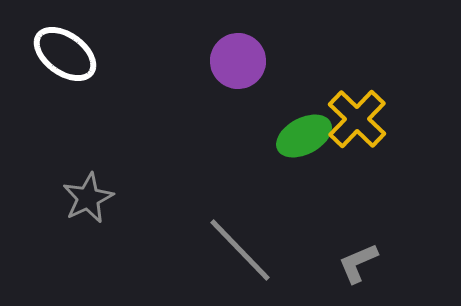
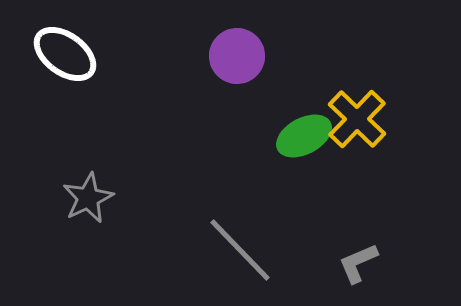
purple circle: moved 1 px left, 5 px up
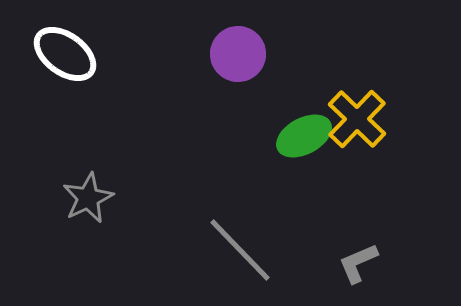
purple circle: moved 1 px right, 2 px up
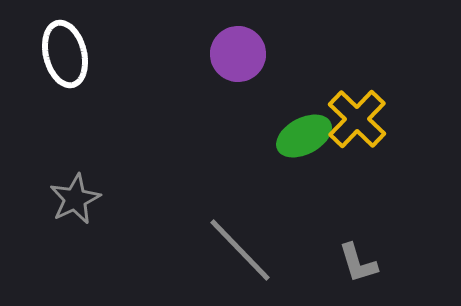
white ellipse: rotated 40 degrees clockwise
gray star: moved 13 px left, 1 px down
gray L-shape: rotated 84 degrees counterclockwise
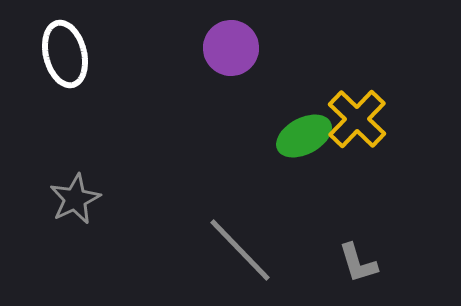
purple circle: moved 7 px left, 6 px up
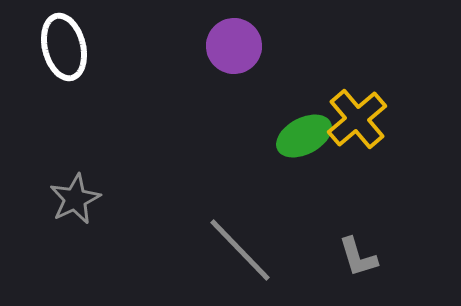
purple circle: moved 3 px right, 2 px up
white ellipse: moved 1 px left, 7 px up
yellow cross: rotated 6 degrees clockwise
gray L-shape: moved 6 px up
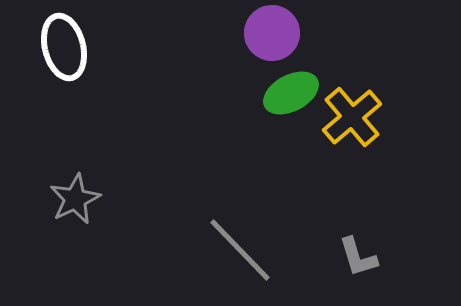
purple circle: moved 38 px right, 13 px up
yellow cross: moved 5 px left, 2 px up
green ellipse: moved 13 px left, 43 px up
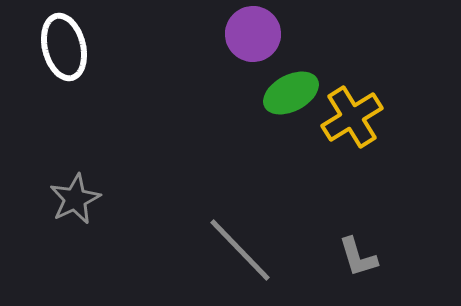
purple circle: moved 19 px left, 1 px down
yellow cross: rotated 8 degrees clockwise
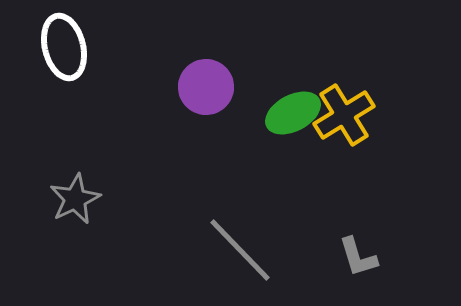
purple circle: moved 47 px left, 53 px down
green ellipse: moved 2 px right, 20 px down
yellow cross: moved 8 px left, 2 px up
